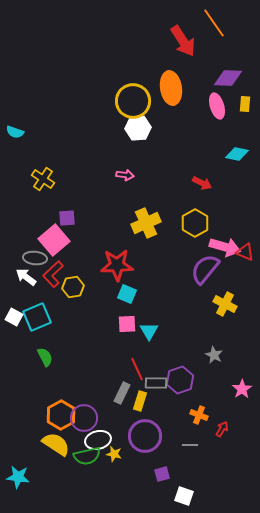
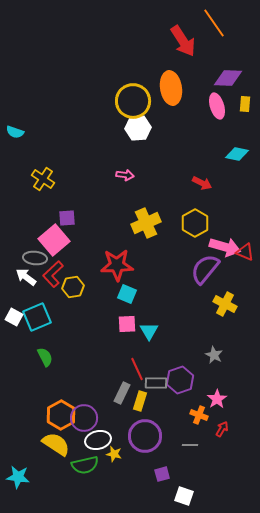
pink star at (242, 389): moved 25 px left, 10 px down
green semicircle at (87, 456): moved 2 px left, 9 px down
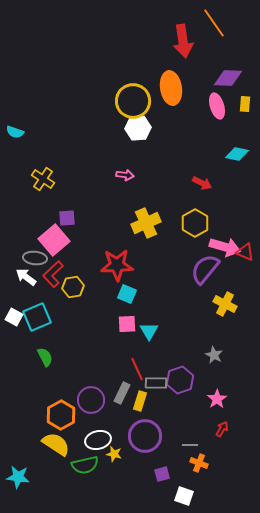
red arrow at (183, 41): rotated 24 degrees clockwise
orange cross at (199, 415): moved 48 px down
purple circle at (84, 418): moved 7 px right, 18 px up
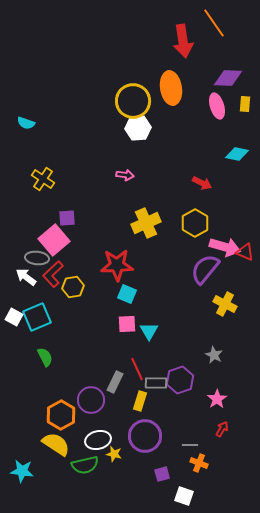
cyan semicircle at (15, 132): moved 11 px right, 9 px up
gray ellipse at (35, 258): moved 2 px right
gray rectangle at (122, 393): moved 7 px left, 11 px up
cyan star at (18, 477): moved 4 px right, 6 px up
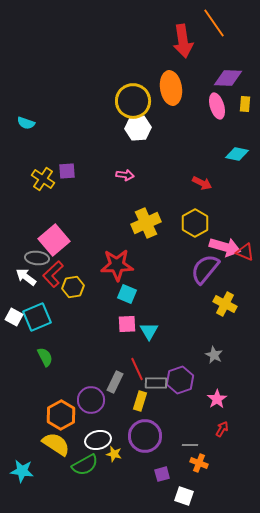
purple square at (67, 218): moved 47 px up
green semicircle at (85, 465): rotated 16 degrees counterclockwise
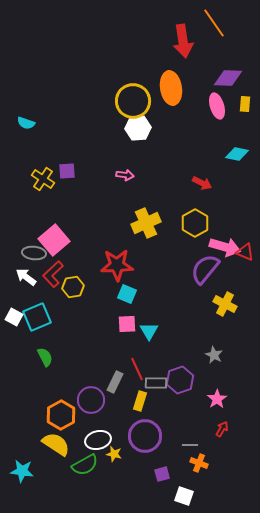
gray ellipse at (37, 258): moved 3 px left, 5 px up
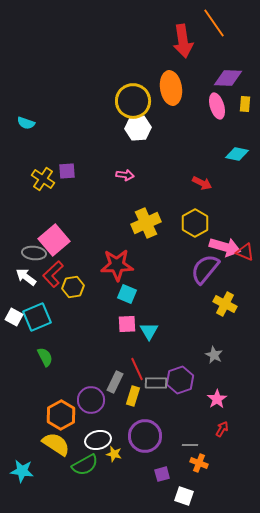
yellow rectangle at (140, 401): moved 7 px left, 5 px up
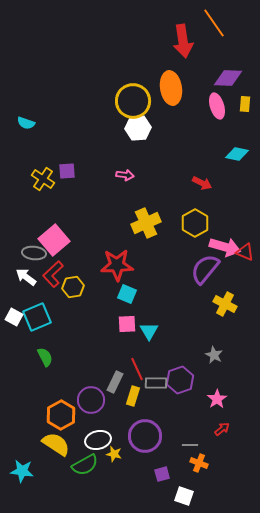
red arrow at (222, 429): rotated 21 degrees clockwise
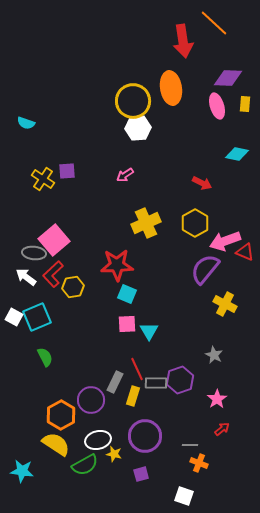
orange line at (214, 23): rotated 12 degrees counterclockwise
pink arrow at (125, 175): rotated 138 degrees clockwise
pink arrow at (225, 247): moved 6 px up; rotated 144 degrees clockwise
purple square at (162, 474): moved 21 px left
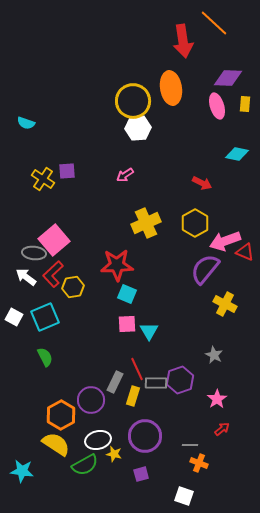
cyan square at (37, 317): moved 8 px right
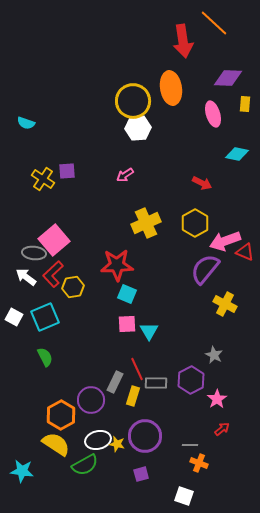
pink ellipse at (217, 106): moved 4 px left, 8 px down
purple hexagon at (180, 380): moved 11 px right; rotated 8 degrees counterclockwise
yellow star at (114, 454): moved 3 px right, 10 px up
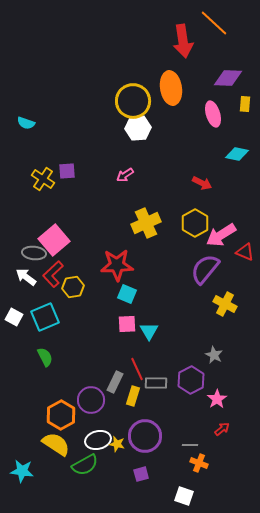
pink arrow at (225, 241): moved 4 px left, 6 px up; rotated 12 degrees counterclockwise
